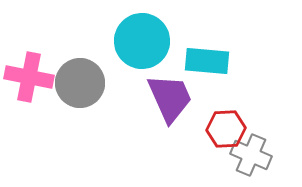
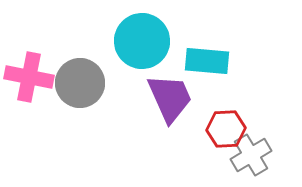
gray cross: rotated 36 degrees clockwise
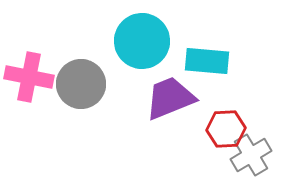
gray circle: moved 1 px right, 1 px down
purple trapezoid: rotated 88 degrees counterclockwise
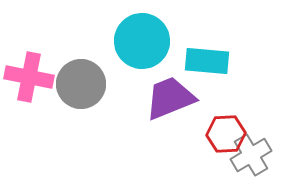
red hexagon: moved 5 px down
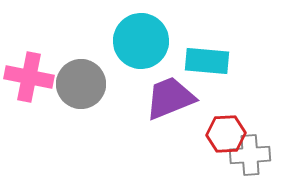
cyan circle: moved 1 px left
gray cross: moved 1 px left; rotated 27 degrees clockwise
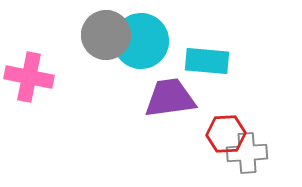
gray circle: moved 25 px right, 49 px up
purple trapezoid: rotated 14 degrees clockwise
gray cross: moved 3 px left, 2 px up
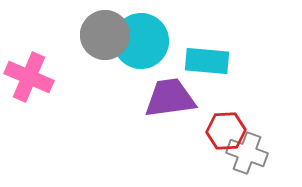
gray circle: moved 1 px left
pink cross: rotated 12 degrees clockwise
red hexagon: moved 3 px up
gray cross: rotated 24 degrees clockwise
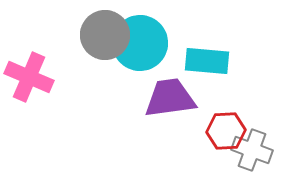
cyan circle: moved 1 px left, 2 px down
gray cross: moved 5 px right, 3 px up
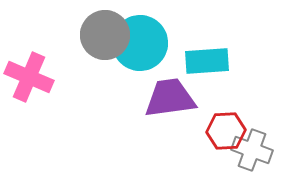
cyan rectangle: rotated 9 degrees counterclockwise
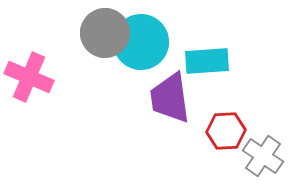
gray circle: moved 2 px up
cyan circle: moved 1 px right, 1 px up
purple trapezoid: rotated 90 degrees counterclockwise
gray cross: moved 11 px right, 6 px down; rotated 15 degrees clockwise
